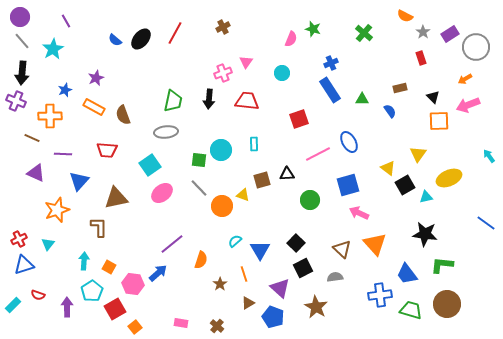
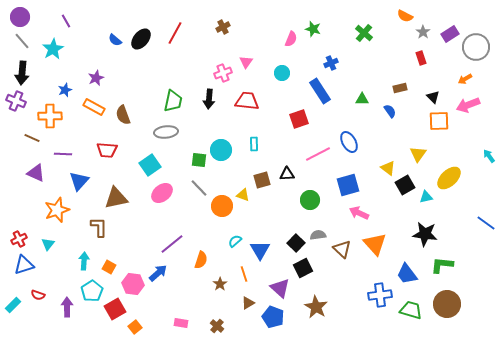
blue rectangle at (330, 90): moved 10 px left, 1 px down
yellow ellipse at (449, 178): rotated 20 degrees counterclockwise
gray semicircle at (335, 277): moved 17 px left, 42 px up
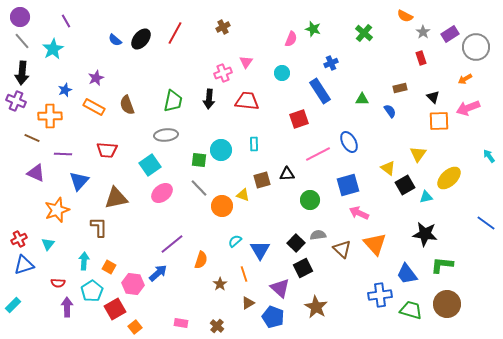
pink arrow at (468, 105): moved 3 px down
brown semicircle at (123, 115): moved 4 px right, 10 px up
gray ellipse at (166, 132): moved 3 px down
red semicircle at (38, 295): moved 20 px right, 12 px up; rotated 16 degrees counterclockwise
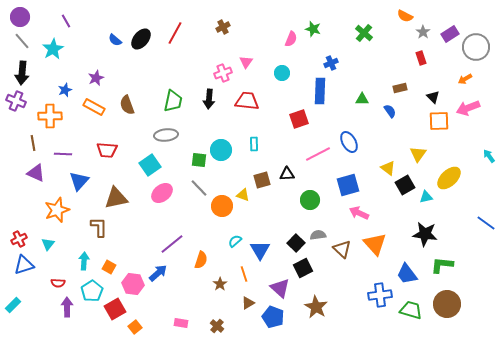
blue rectangle at (320, 91): rotated 35 degrees clockwise
brown line at (32, 138): moved 1 px right, 5 px down; rotated 56 degrees clockwise
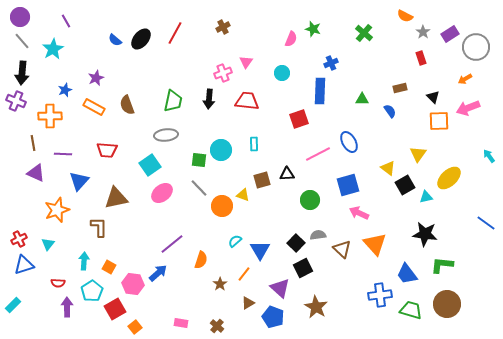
orange line at (244, 274): rotated 56 degrees clockwise
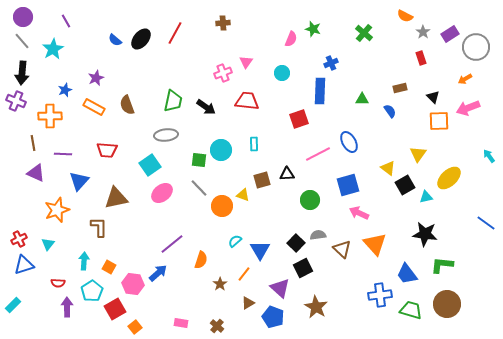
purple circle at (20, 17): moved 3 px right
brown cross at (223, 27): moved 4 px up; rotated 24 degrees clockwise
black arrow at (209, 99): moved 3 px left, 8 px down; rotated 60 degrees counterclockwise
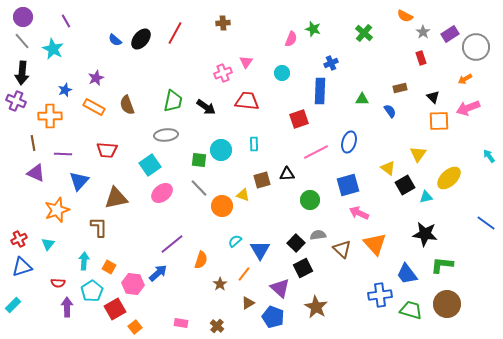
cyan star at (53, 49): rotated 15 degrees counterclockwise
blue ellipse at (349, 142): rotated 45 degrees clockwise
pink line at (318, 154): moved 2 px left, 2 px up
blue triangle at (24, 265): moved 2 px left, 2 px down
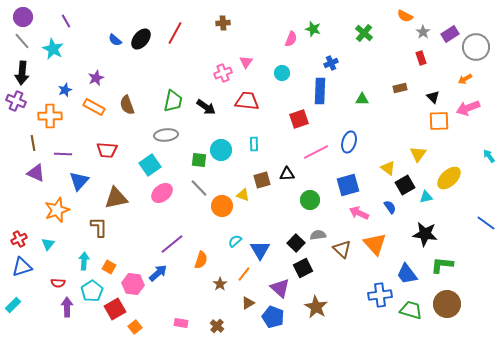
blue semicircle at (390, 111): moved 96 px down
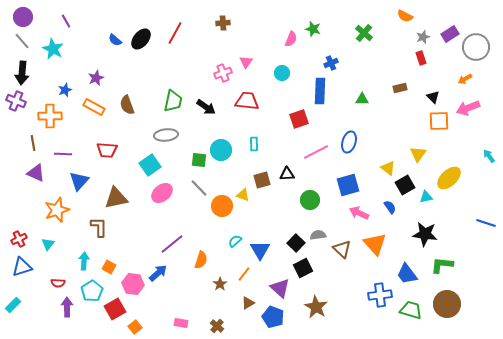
gray star at (423, 32): moved 5 px down; rotated 16 degrees clockwise
blue line at (486, 223): rotated 18 degrees counterclockwise
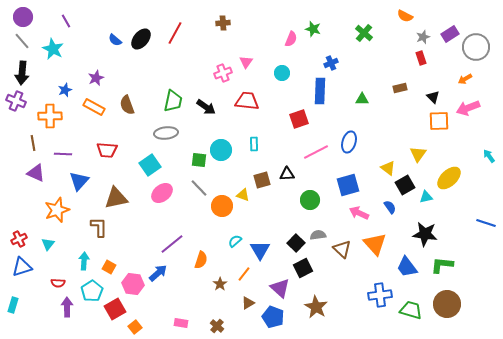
gray ellipse at (166, 135): moved 2 px up
blue trapezoid at (407, 274): moved 7 px up
cyan rectangle at (13, 305): rotated 28 degrees counterclockwise
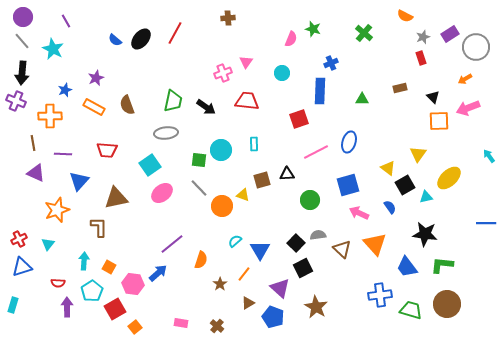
brown cross at (223, 23): moved 5 px right, 5 px up
blue line at (486, 223): rotated 18 degrees counterclockwise
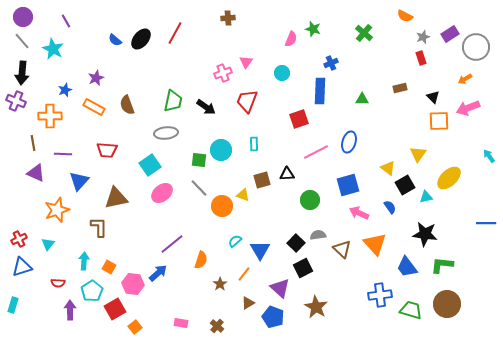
red trapezoid at (247, 101): rotated 75 degrees counterclockwise
purple arrow at (67, 307): moved 3 px right, 3 px down
